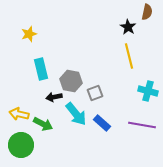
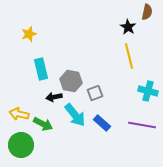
cyan arrow: moved 1 px left, 1 px down
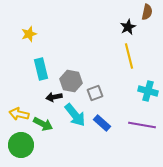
black star: rotated 14 degrees clockwise
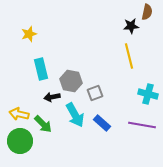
black star: moved 3 px right, 1 px up; rotated 21 degrees clockwise
cyan cross: moved 3 px down
black arrow: moved 2 px left
cyan arrow: rotated 10 degrees clockwise
green arrow: rotated 18 degrees clockwise
green circle: moved 1 px left, 4 px up
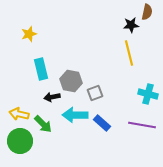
black star: moved 1 px up
yellow line: moved 3 px up
cyan arrow: rotated 120 degrees clockwise
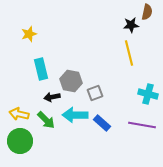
green arrow: moved 3 px right, 4 px up
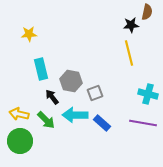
yellow star: rotated 14 degrees clockwise
black arrow: rotated 63 degrees clockwise
purple line: moved 1 px right, 2 px up
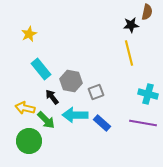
yellow star: rotated 21 degrees counterclockwise
cyan rectangle: rotated 25 degrees counterclockwise
gray square: moved 1 px right, 1 px up
yellow arrow: moved 6 px right, 6 px up
green circle: moved 9 px right
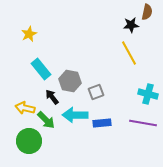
yellow line: rotated 15 degrees counterclockwise
gray hexagon: moved 1 px left
blue rectangle: rotated 48 degrees counterclockwise
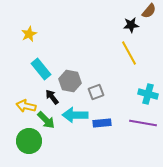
brown semicircle: moved 2 px right, 1 px up; rotated 28 degrees clockwise
yellow arrow: moved 1 px right, 2 px up
